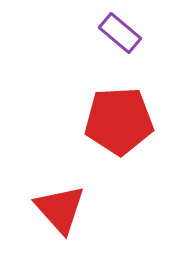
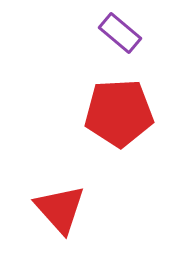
red pentagon: moved 8 px up
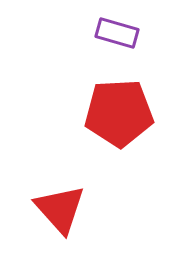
purple rectangle: moved 3 px left; rotated 24 degrees counterclockwise
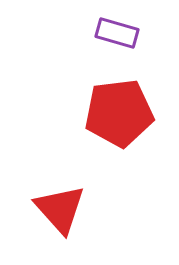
red pentagon: rotated 4 degrees counterclockwise
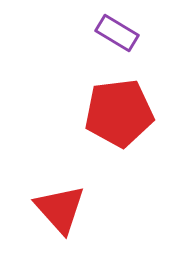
purple rectangle: rotated 15 degrees clockwise
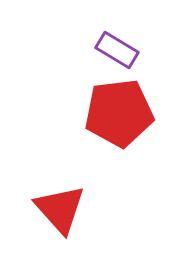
purple rectangle: moved 17 px down
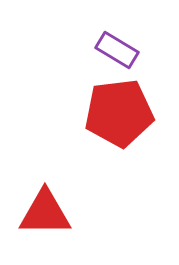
red triangle: moved 15 px left, 4 px down; rotated 48 degrees counterclockwise
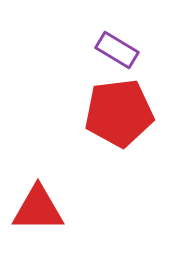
red triangle: moved 7 px left, 4 px up
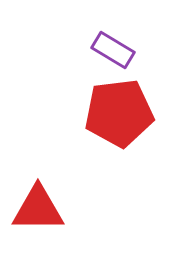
purple rectangle: moved 4 px left
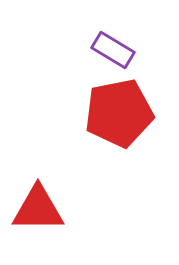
red pentagon: rotated 4 degrees counterclockwise
